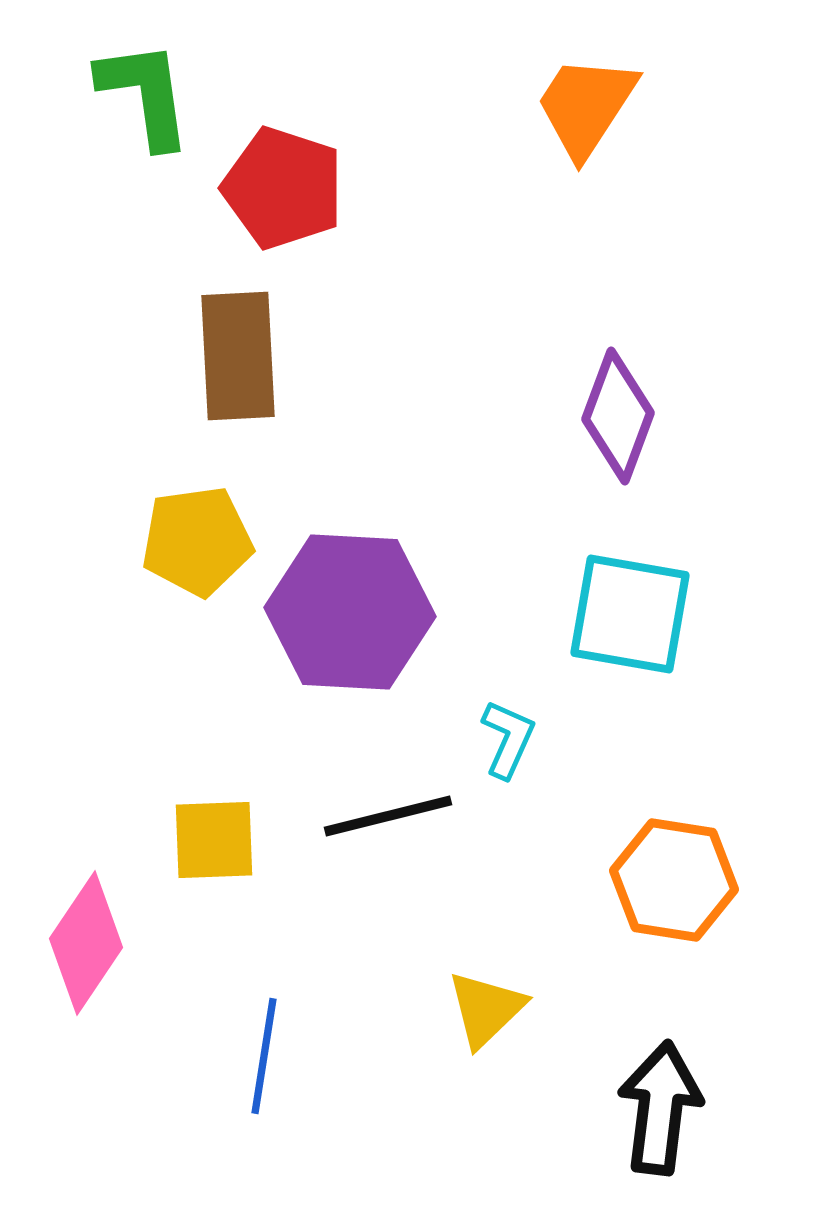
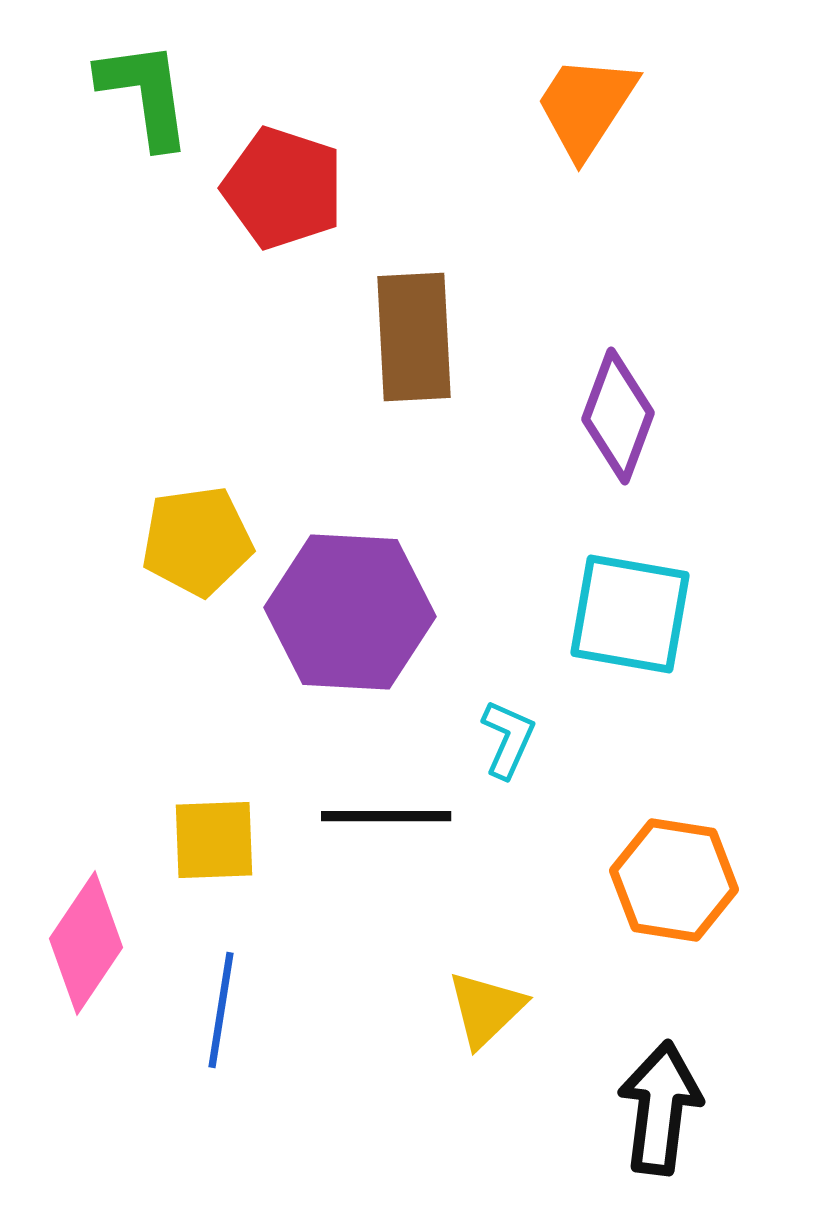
brown rectangle: moved 176 px right, 19 px up
black line: moved 2 px left; rotated 14 degrees clockwise
blue line: moved 43 px left, 46 px up
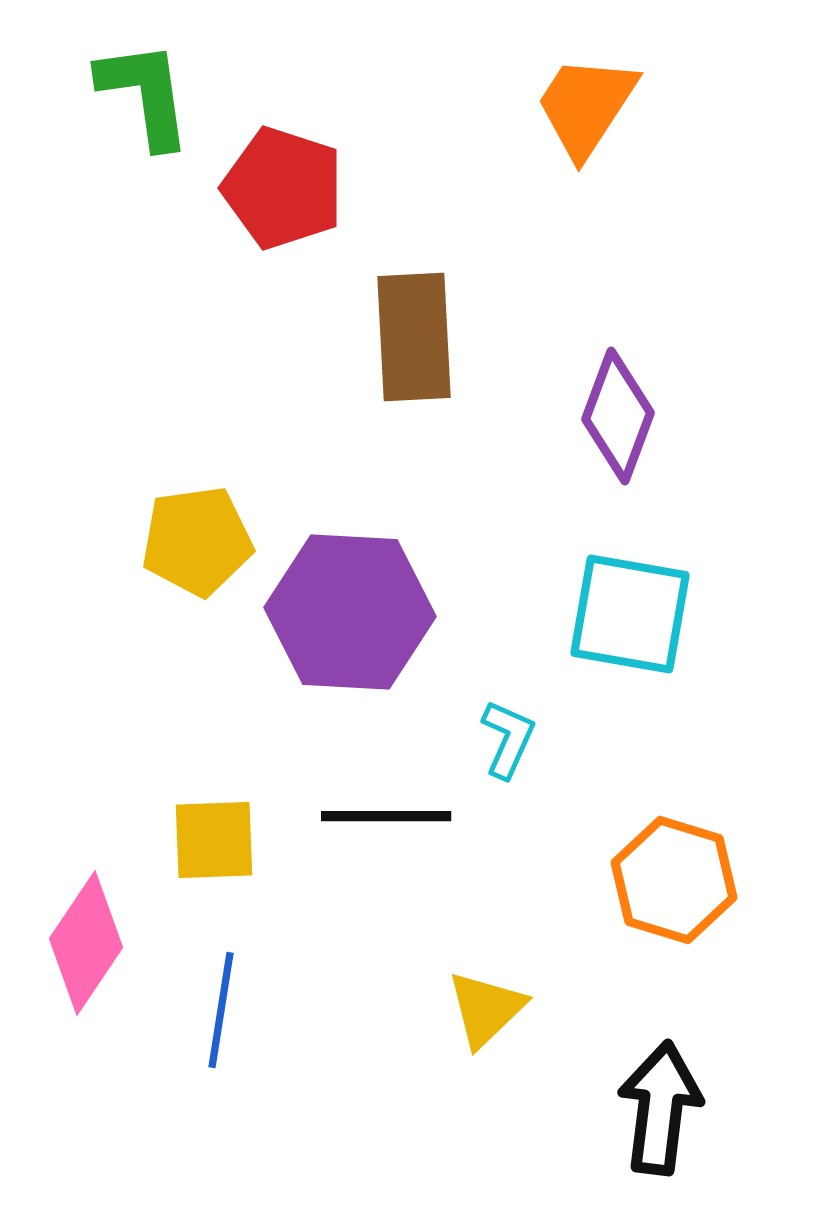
orange hexagon: rotated 8 degrees clockwise
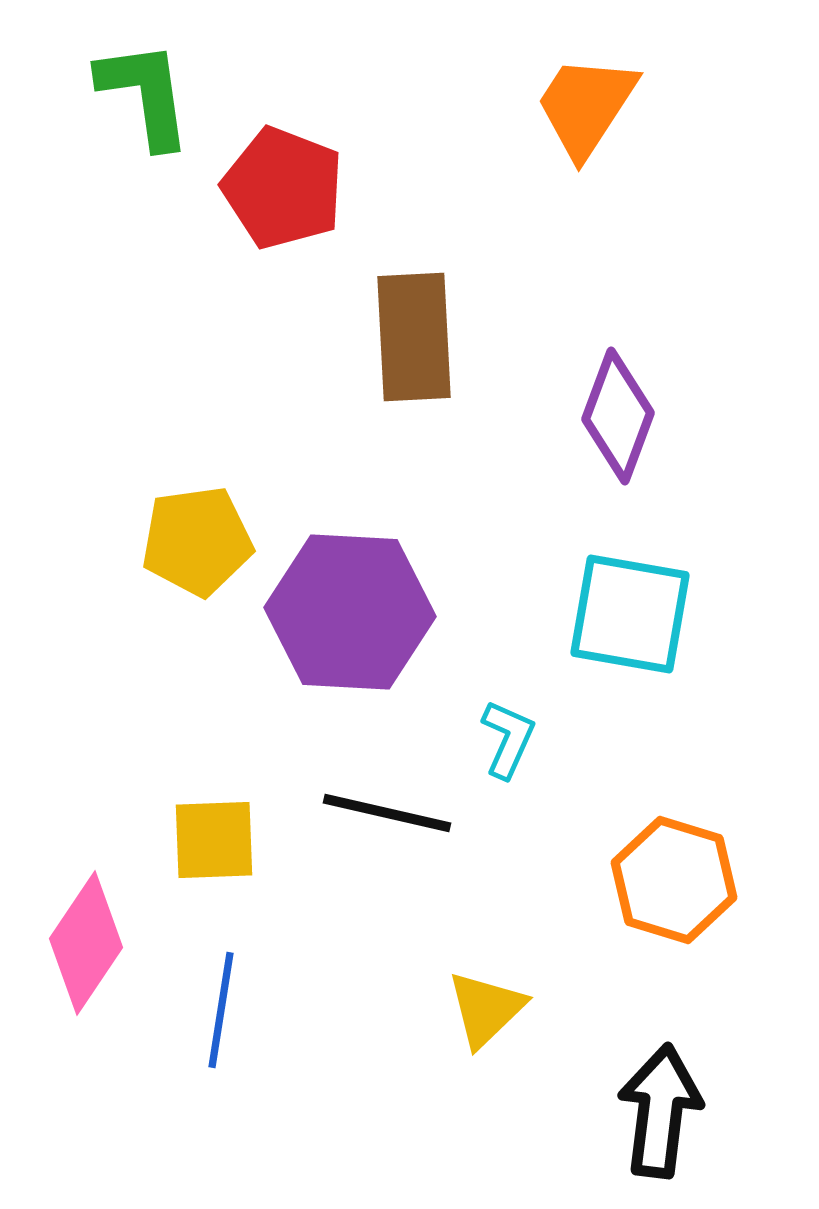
red pentagon: rotated 3 degrees clockwise
black line: moved 1 px right, 3 px up; rotated 13 degrees clockwise
black arrow: moved 3 px down
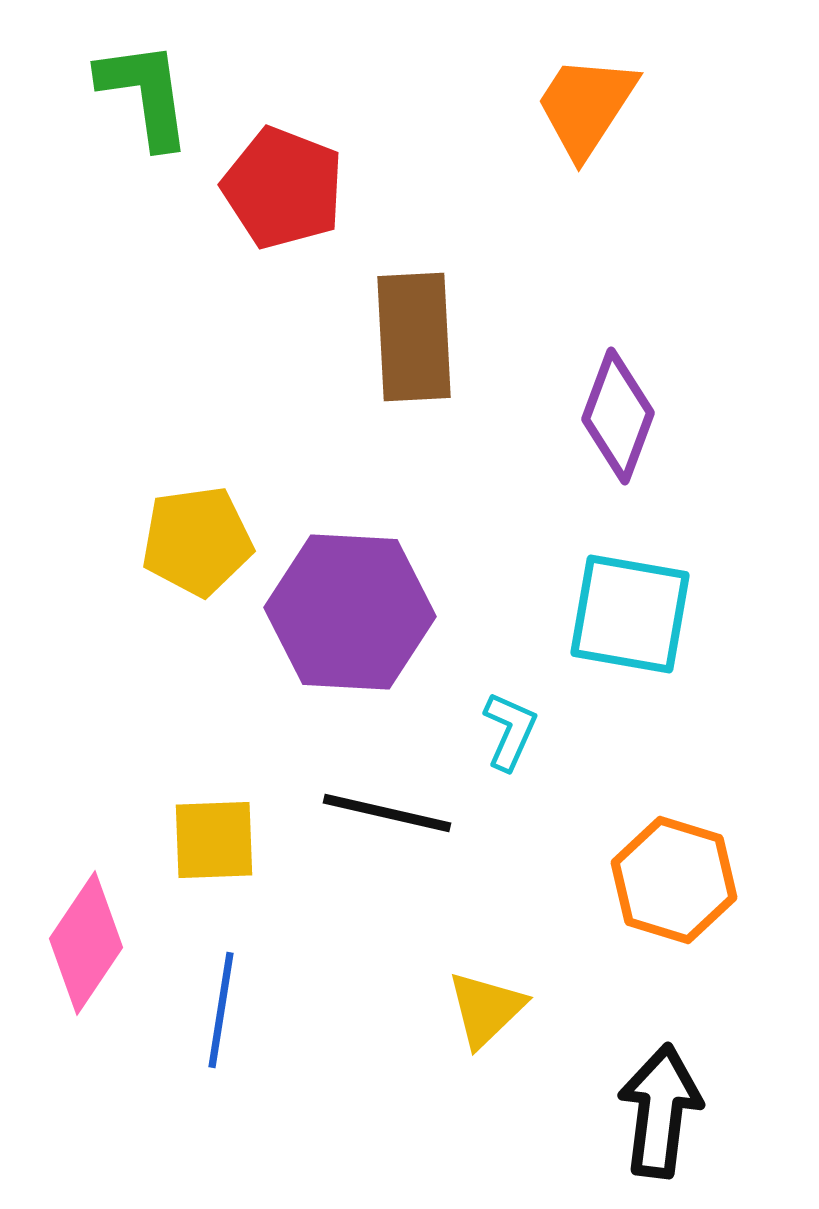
cyan L-shape: moved 2 px right, 8 px up
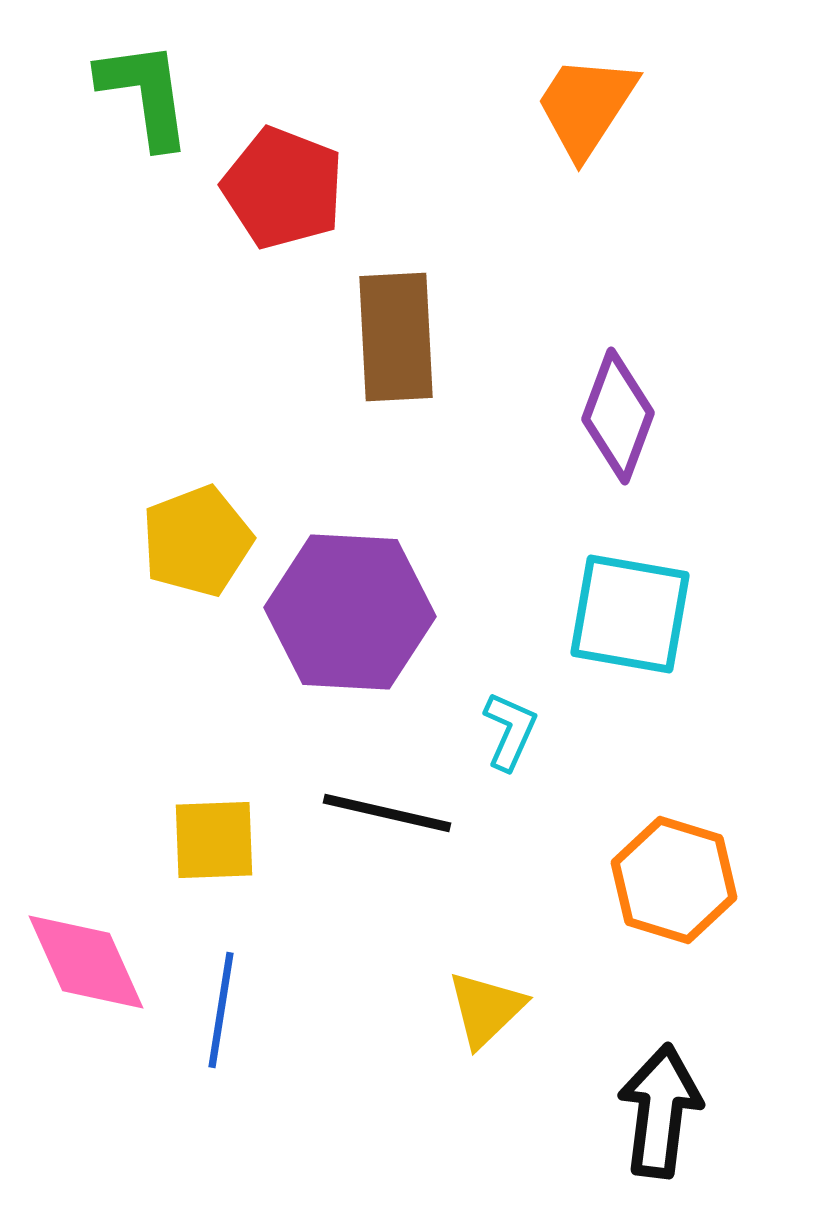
brown rectangle: moved 18 px left
yellow pentagon: rotated 13 degrees counterclockwise
pink diamond: moved 19 px down; rotated 58 degrees counterclockwise
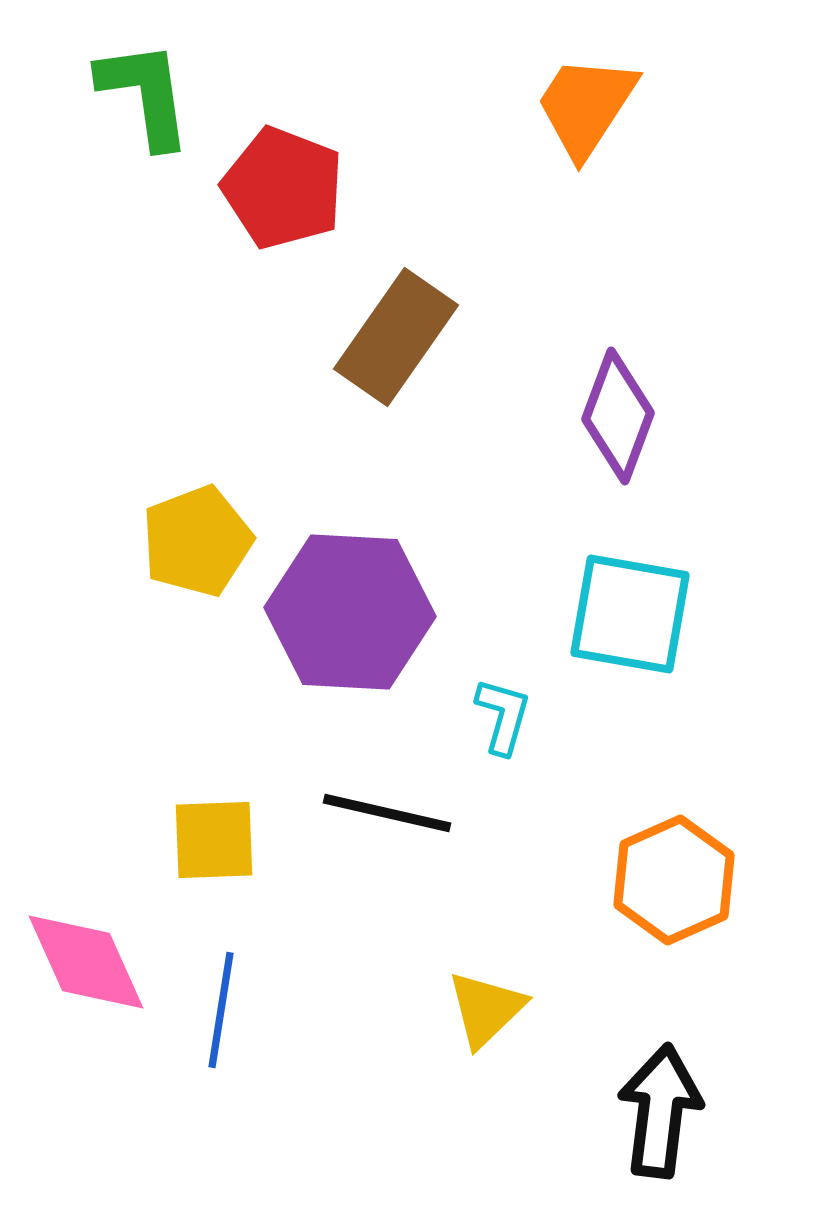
brown rectangle: rotated 38 degrees clockwise
cyan L-shape: moved 7 px left, 15 px up; rotated 8 degrees counterclockwise
orange hexagon: rotated 19 degrees clockwise
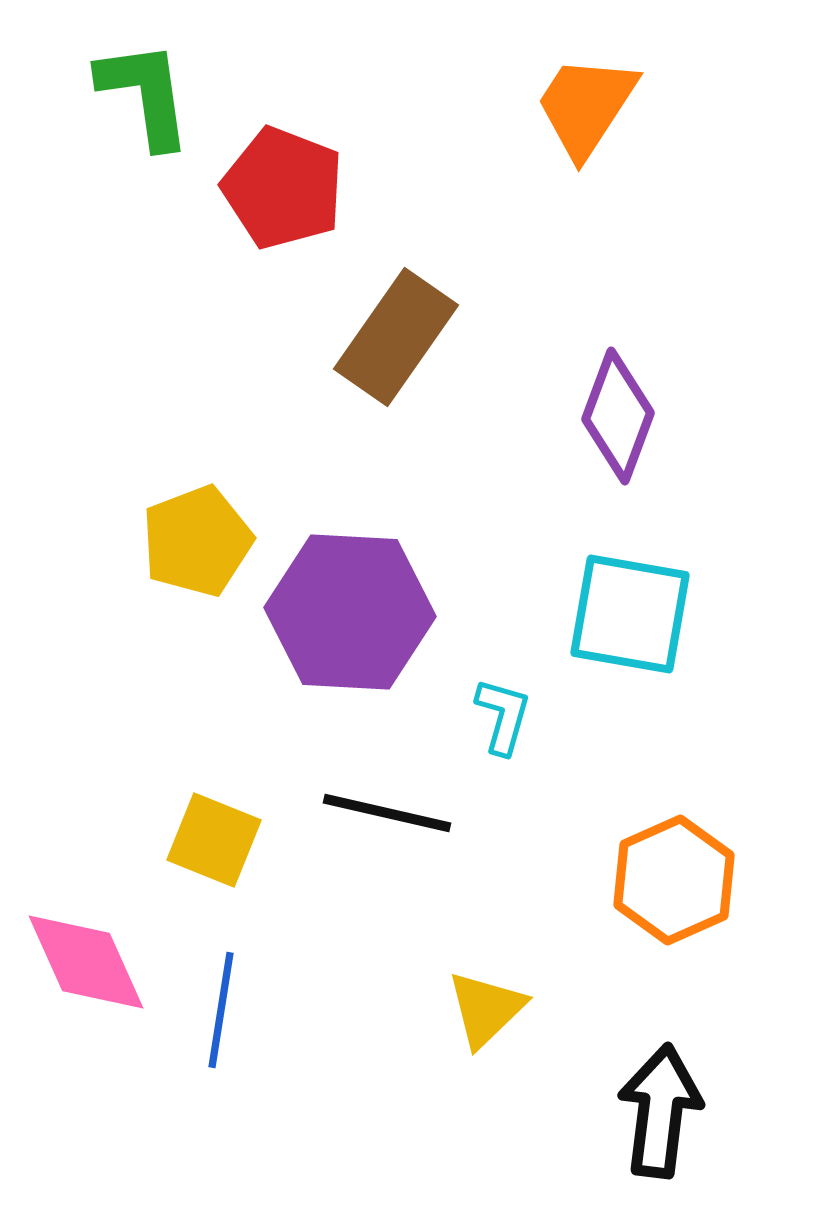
yellow square: rotated 24 degrees clockwise
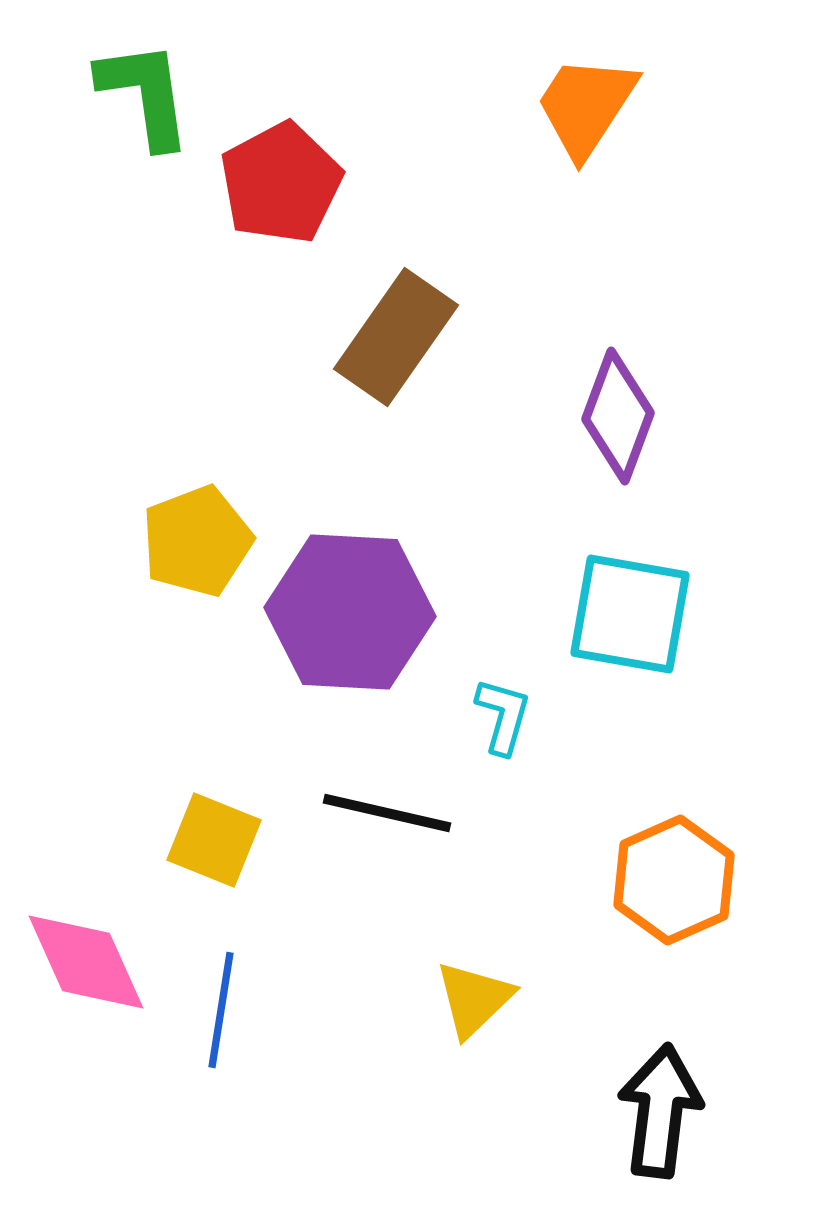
red pentagon: moved 2 px left, 5 px up; rotated 23 degrees clockwise
yellow triangle: moved 12 px left, 10 px up
